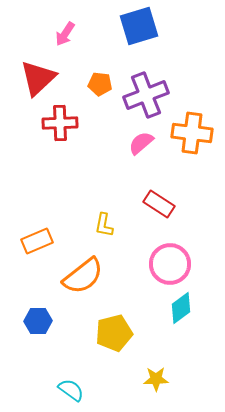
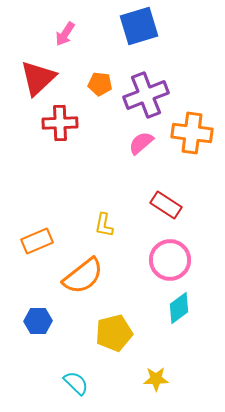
red rectangle: moved 7 px right, 1 px down
pink circle: moved 4 px up
cyan diamond: moved 2 px left
cyan semicircle: moved 5 px right, 7 px up; rotated 8 degrees clockwise
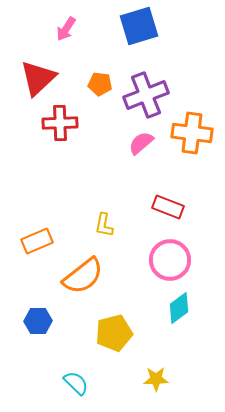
pink arrow: moved 1 px right, 5 px up
red rectangle: moved 2 px right, 2 px down; rotated 12 degrees counterclockwise
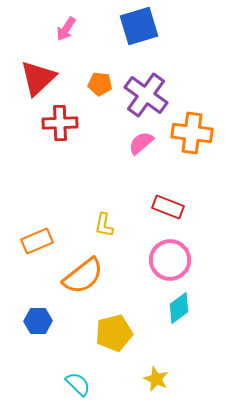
purple cross: rotated 33 degrees counterclockwise
yellow star: rotated 25 degrees clockwise
cyan semicircle: moved 2 px right, 1 px down
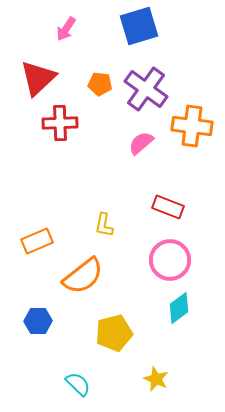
purple cross: moved 6 px up
orange cross: moved 7 px up
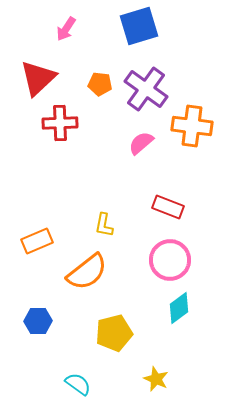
orange semicircle: moved 4 px right, 4 px up
cyan semicircle: rotated 8 degrees counterclockwise
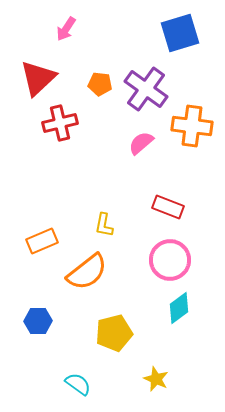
blue square: moved 41 px right, 7 px down
red cross: rotated 12 degrees counterclockwise
orange rectangle: moved 5 px right
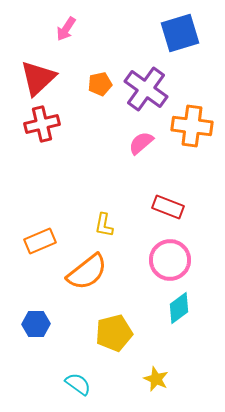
orange pentagon: rotated 20 degrees counterclockwise
red cross: moved 18 px left, 1 px down
orange rectangle: moved 2 px left
blue hexagon: moved 2 px left, 3 px down
